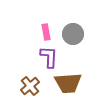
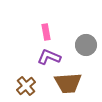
gray circle: moved 13 px right, 11 px down
purple L-shape: rotated 70 degrees counterclockwise
brown cross: moved 4 px left
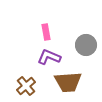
brown trapezoid: moved 1 px up
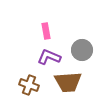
pink rectangle: moved 1 px up
gray circle: moved 4 px left, 5 px down
brown cross: moved 3 px right, 1 px up; rotated 30 degrees counterclockwise
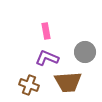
gray circle: moved 3 px right, 2 px down
purple L-shape: moved 2 px left, 1 px down
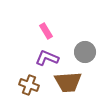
pink rectangle: rotated 21 degrees counterclockwise
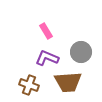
gray circle: moved 4 px left
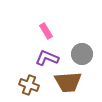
gray circle: moved 1 px right, 2 px down
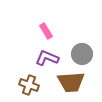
brown trapezoid: moved 3 px right
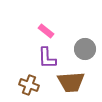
pink rectangle: rotated 21 degrees counterclockwise
gray circle: moved 3 px right, 5 px up
purple L-shape: rotated 115 degrees counterclockwise
